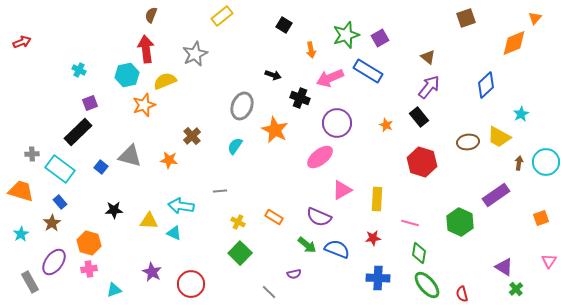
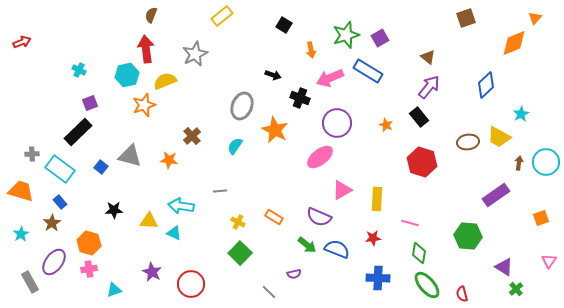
green hexagon at (460, 222): moved 8 px right, 14 px down; rotated 20 degrees counterclockwise
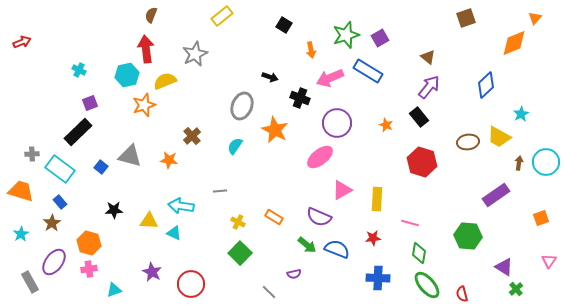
black arrow at (273, 75): moved 3 px left, 2 px down
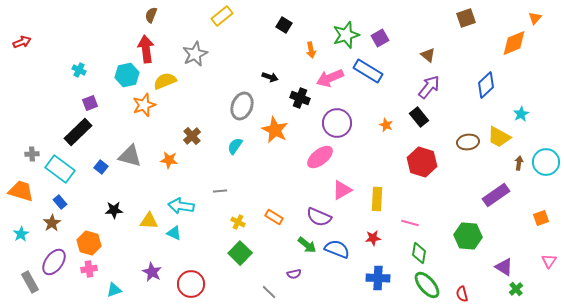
brown triangle at (428, 57): moved 2 px up
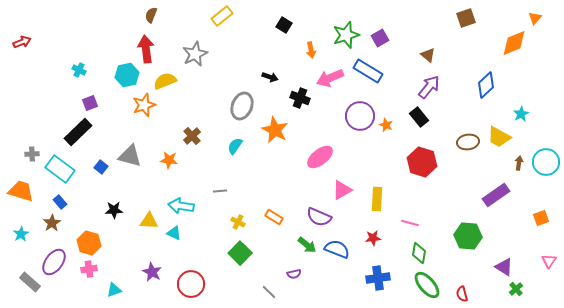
purple circle at (337, 123): moved 23 px right, 7 px up
blue cross at (378, 278): rotated 10 degrees counterclockwise
gray rectangle at (30, 282): rotated 20 degrees counterclockwise
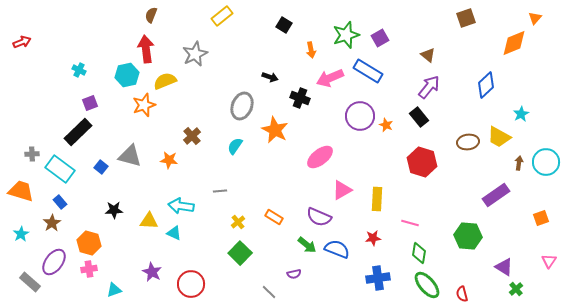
yellow cross at (238, 222): rotated 24 degrees clockwise
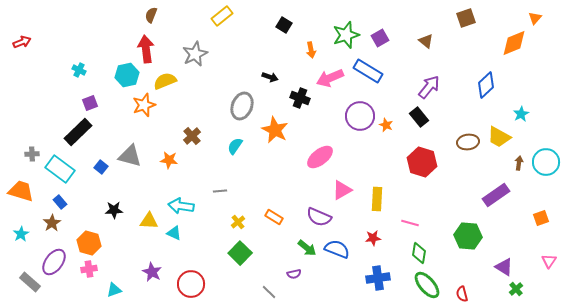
brown triangle at (428, 55): moved 2 px left, 14 px up
green arrow at (307, 245): moved 3 px down
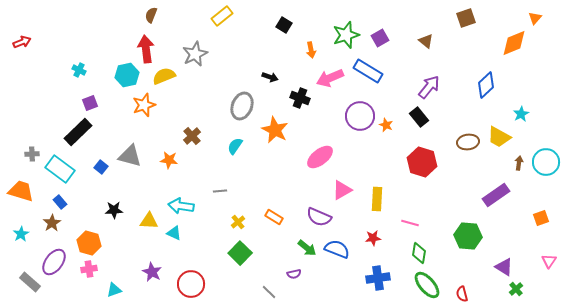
yellow semicircle at (165, 81): moved 1 px left, 5 px up
